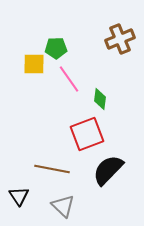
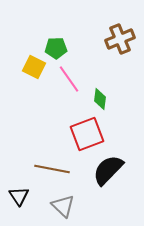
yellow square: moved 3 px down; rotated 25 degrees clockwise
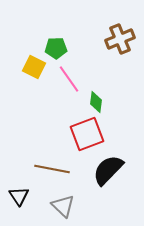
green diamond: moved 4 px left, 3 px down
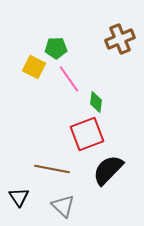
black triangle: moved 1 px down
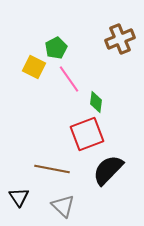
green pentagon: rotated 25 degrees counterclockwise
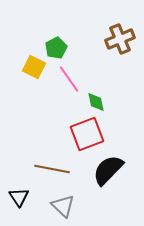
green diamond: rotated 20 degrees counterclockwise
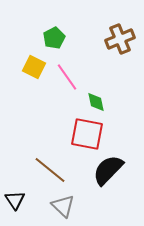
green pentagon: moved 2 px left, 10 px up
pink line: moved 2 px left, 2 px up
red square: rotated 32 degrees clockwise
brown line: moved 2 px left, 1 px down; rotated 28 degrees clockwise
black triangle: moved 4 px left, 3 px down
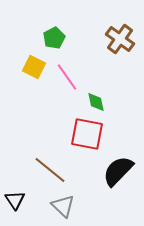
brown cross: rotated 32 degrees counterclockwise
black semicircle: moved 10 px right, 1 px down
